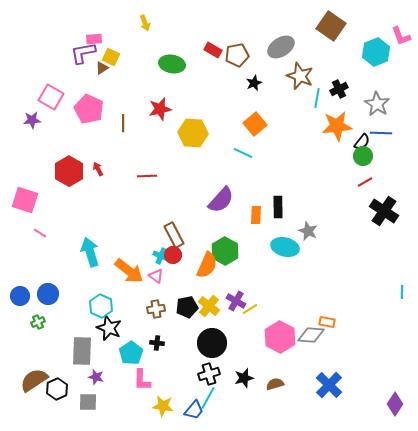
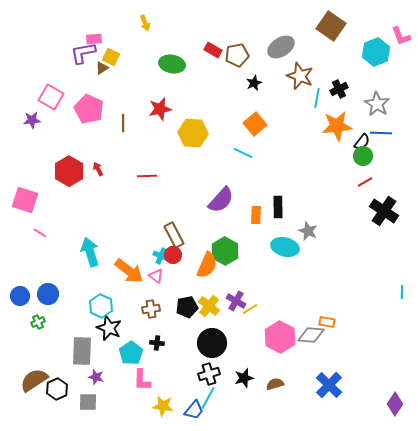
brown cross at (156, 309): moved 5 px left
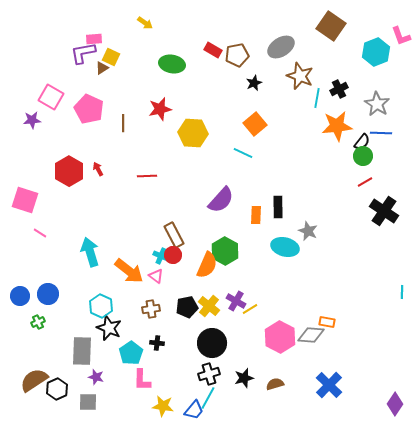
yellow arrow at (145, 23): rotated 35 degrees counterclockwise
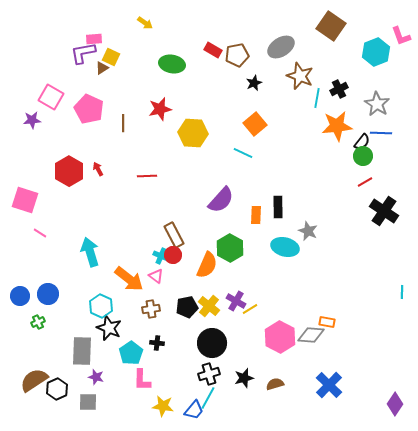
green hexagon at (225, 251): moved 5 px right, 3 px up
orange arrow at (129, 271): moved 8 px down
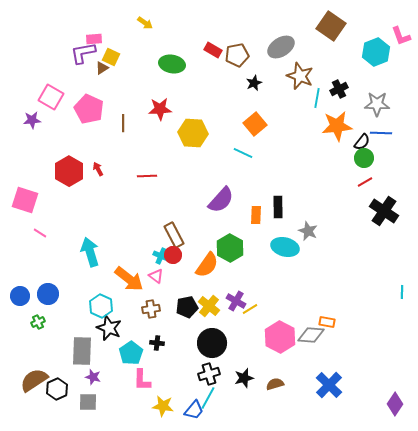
gray star at (377, 104): rotated 30 degrees counterclockwise
red star at (160, 109): rotated 10 degrees clockwise
green circle at (363, 156): moved 1 px right, 2 px down
orange semicircle at (207, 265): rotated 12 degrees clockwise
purple star at (96, 377): moved 3 px left
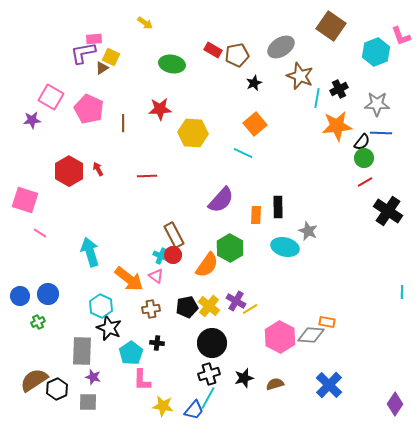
black cross at (384, 211): moved 4 px right
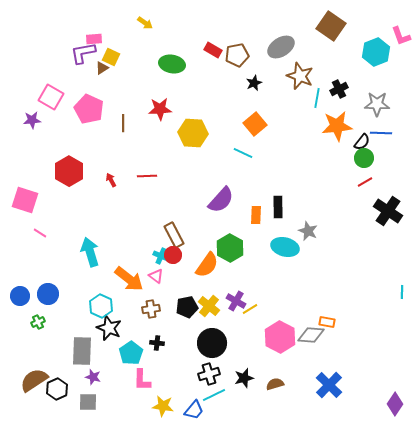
red arrow at (98, 169): moved 13 px right, 11 px down
cyan line at (208, 398): moved 6 px right, 3 px up; rotated 35 degrees clockwise
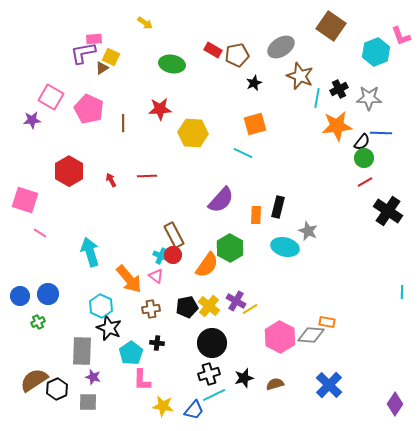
gray star at (377, 104): moved 8 px left, 6 px up
orange square at (255, 124): rotated 25 degrees clockwise
black rectangle at (278, 207): rotated 15 degrees clockwise
orange arrow at (129, 279): rotated 12 degrees clockwise
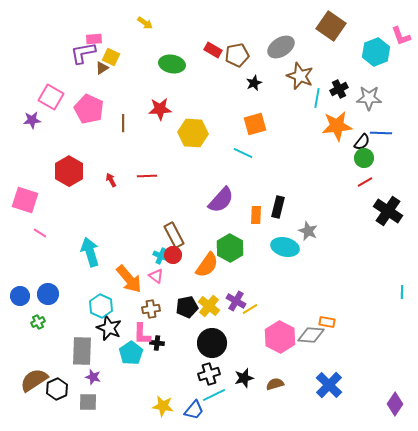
pink L-shape at (142, 380): moved 46 px up
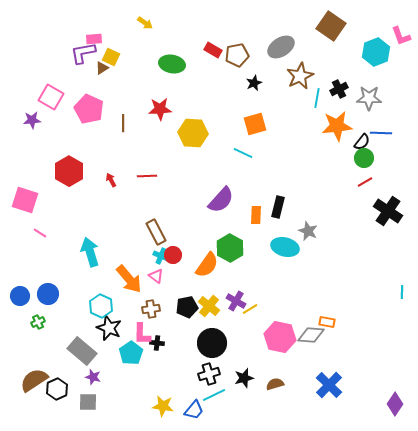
brown star at (300, 76): rotated 24 degrees clockwise
brown rectangle at (174, 235): moved 18 px left, 3 px up
pink hexagon at (280, 337): rotated 16 degrees counterclockwise
gray rectangle at (82, 351): rotated 52 degrees counterclockwise
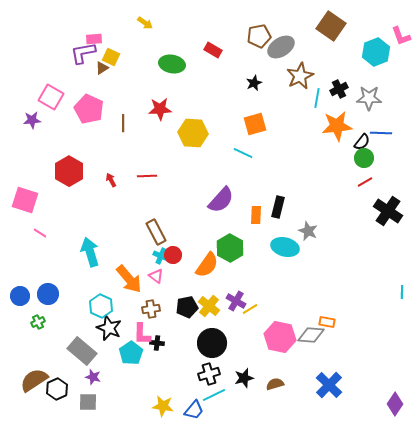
brown pentagon at (237, 55): moved 22 px right, 19 px up
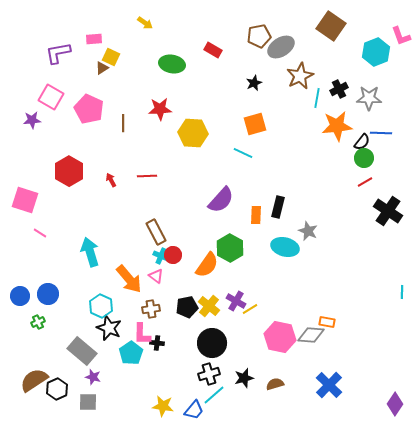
purple L-shape at (83, 53): moved 25 px left
cyan line at (214, 395): rotated 15 degrees counterclockwise
